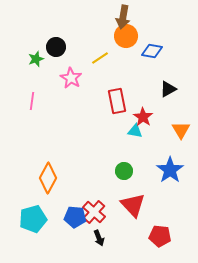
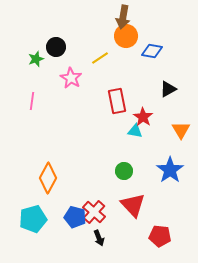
blue pentagon: rotated 10 degrees clockwise
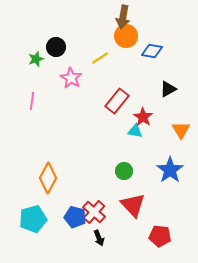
red rectangle: rotated 50 degrees clockwise
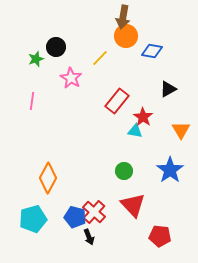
yellow line: rotated 12 degrees counterclockwise
black arrow: moved 10 px left, 1 px up
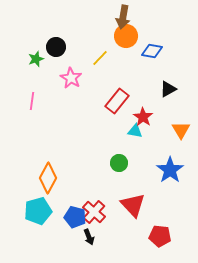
green circle: moved 5 px left, 8 px up
cyan pentagon: moved 5 px right, 8 px up
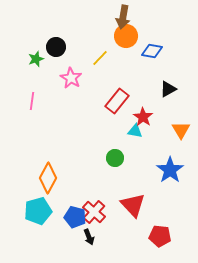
green circle: moved 4 px left, 5 px up
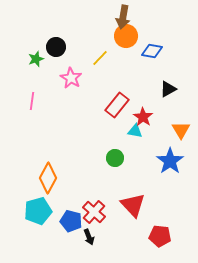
red rectangle: moved 4 px down
blue star: moved 9 px up
blue pentagon: moved 4 px left, 4 px down
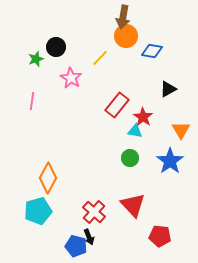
green circle: moved 15 px right
blue pentagon: moved 5 px right, 25 px down
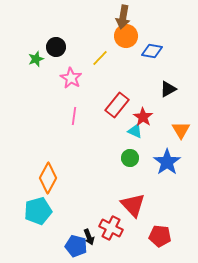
pink line: moved 42 px right, 15 px down
cyan triangle: rotated 14 degrees clockwise
blue star: moved 3 px left, 1 px down
red cross: moved 17 px right, 16 px down; rotated 15 degrees counterclockwise
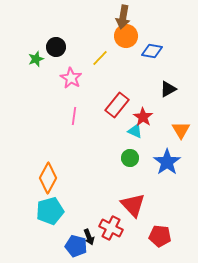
cyan pentagon: moved 12 px right
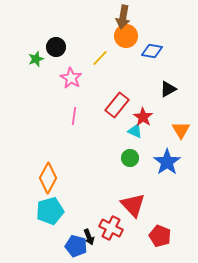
red pentagon: rotated 15 degrees clockwise
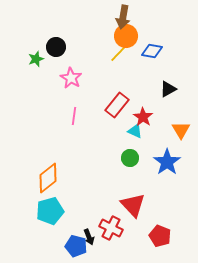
yellow line: moved 18 px right, 4 px up
orange diamond: rotated 24 degrees clockwise
